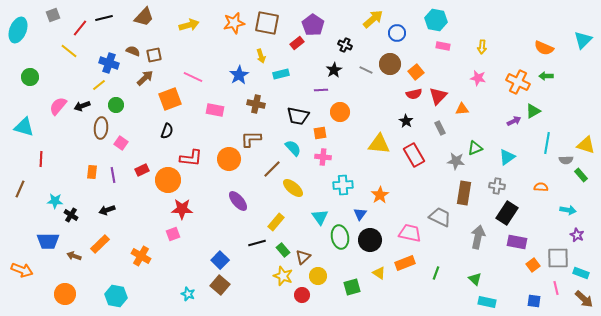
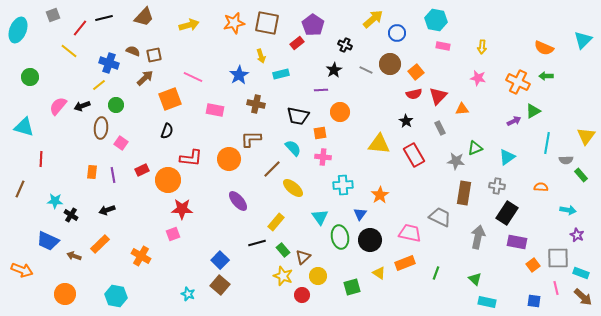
yellow triangle at (586, 145): moved 9 px up; rotated 48 degrees clockwise
blue trapezoid at (48, 241): rotated 25 degrees clockwise
brown arrow at (584, 299): moved 1 px left, 2 px up
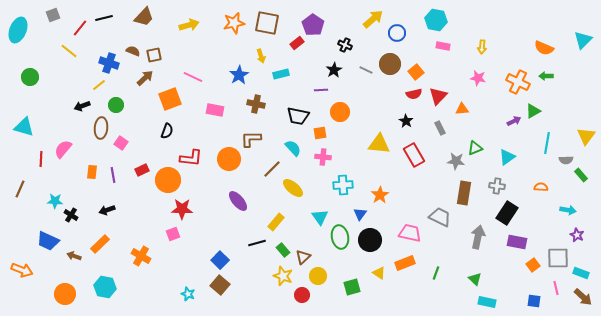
pink semicircle at (58, 106): moved 5 px right, 43 px down
cyan hexagon at (116, 296): moved 11 px left, 9 px up
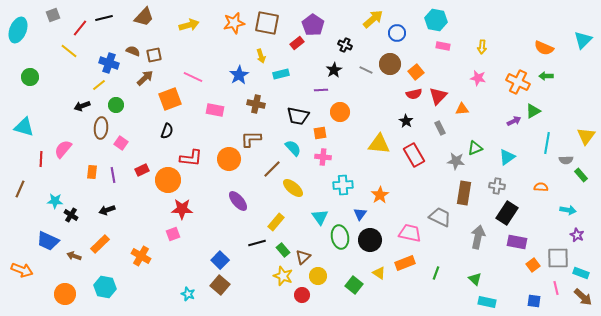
green square at (352, 287): moved 2 px right, 2 px up; rotated 36 degrees counterclockwise
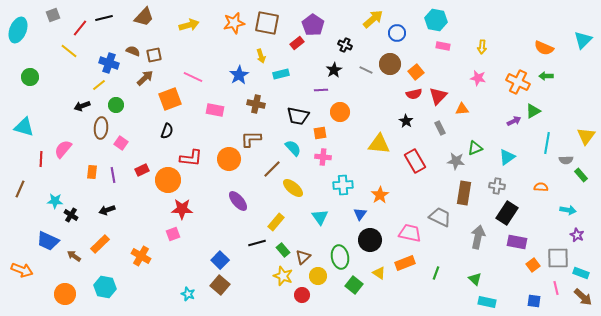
red rectangle at (414, 155): moved 1 px right, 6 px down
green ellipse at (340, 237): moved 20 px down
brown arrow at (74, 256): rotated 16 degrees clockwise
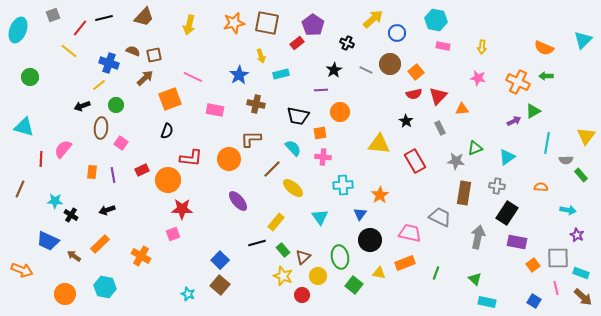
yellow arrow at (189, 25): rotated 120 degrees clockwise
black cross at (345, 45): moved 2 px right, 2 px up
yellow triangle at (379, 273): rotated 24 degrees counterclockwise
blue square at (534, 301): rotated 24 degrees clockwise
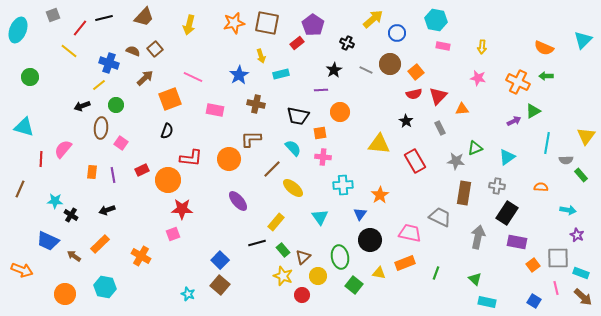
brown square at (154, 55): moved 1 px right, 6 px up; rotated 28 degrees counterclockwise
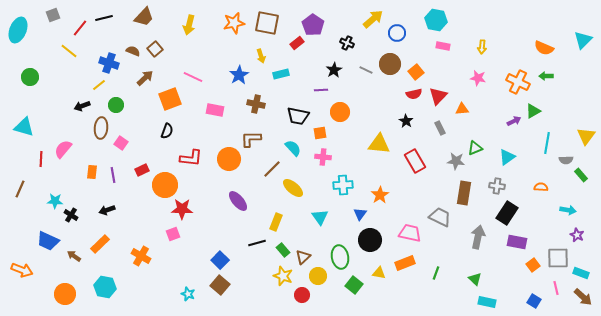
orange circle at (168, 180): moved 3 px left, 5 px down
yellow rectangle at (276, 222): rotated 18 degrees counterclockwise
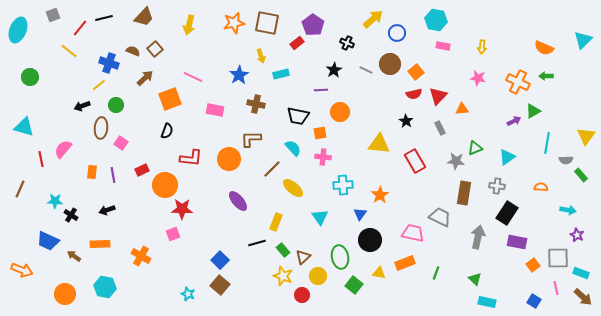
red line at (41, 159): rotated 14 degrees counterclockwise
pink trapezoid at (410, 233): moved 3 px right
orange rectangle at (100, 244): rotated 42 degrees clockwise
